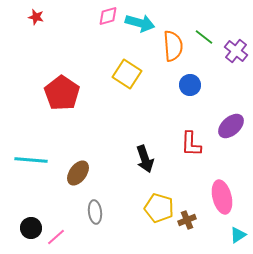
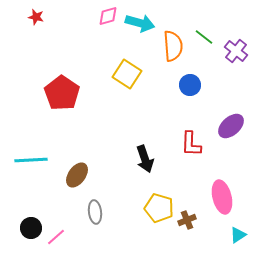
cyan line: rotated 8 degrees counterclockwise
brown ellipse: moved 1 px left, 2 px down
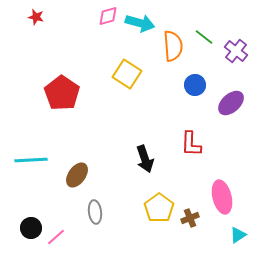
blue circle: moved 5 px right
purple ellipse: moved 23 px up
yellow pentagon: rotated 20 degrees clockwise
brown cross: moved 3 px right, 2 px up
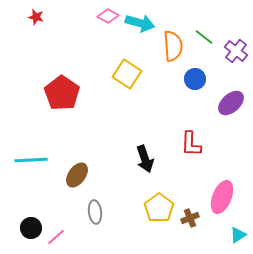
pink diamond: rotated 45 degrees clockwise
blue circle: moved 6 px up
pink ellipse: rotated 36 degrees clockwise
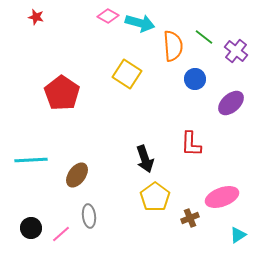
pink ellipse: rotated 48 degrees clockwise
yellow pentagon: moved 4 px left, 11 px up
gray ellipse: moved 6 px left, 4 px down
pink line: moved 5 px right, 3 px up
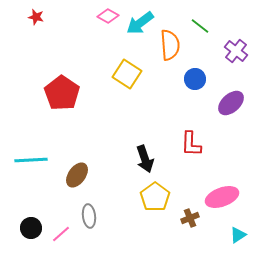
cyan arrow: rotated 128 degrees clockwise
green line: moved 4 px left, 11 px up
orange semicircle: moved 3 px left, 1 px up
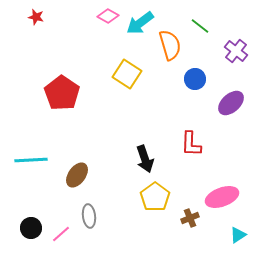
orange semicircle: rotated 12 degrees counterclockwise
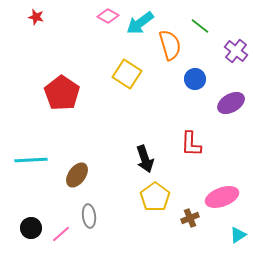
purple ellipse: rotated 12 degrees clockwise
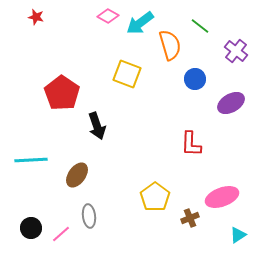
yellow square: rotated 12 degrees counterclockwise
black arrow: moved 48 px left, 33 px up
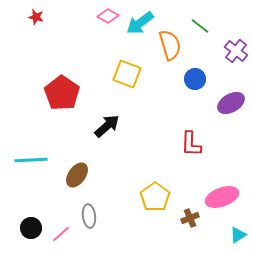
black arrow: moved 10 px right; rotated 112 degrees counterclockwise
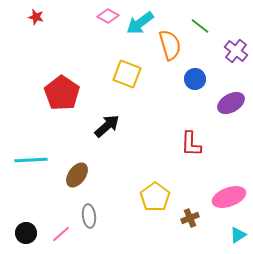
pink ellipse: moved 7 px right
black circle: moved 5 px left, 5 px down
